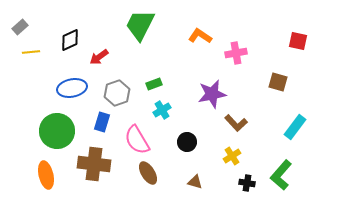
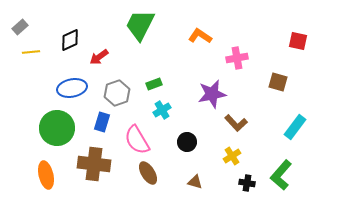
pink cross: moved 1 px right, 5 px down
green circle: moved 3 px up
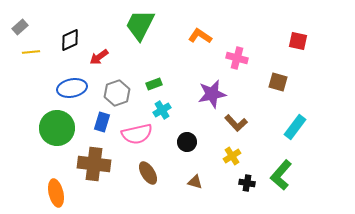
pink cross: rotated 25 degrees clockwise
pink semicircle: moved 6 px up; rotated 72 degrees counterclockwise
orange ellipse: moved 10 px right, 18 px down
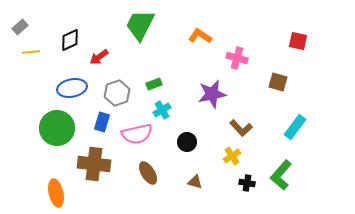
brown L-shape: moved 5 px right, 5 px down
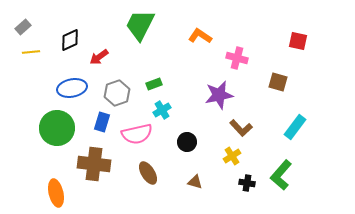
gray rectangle: moved 3 px right
purple star: moved 7 px right, 1 px down
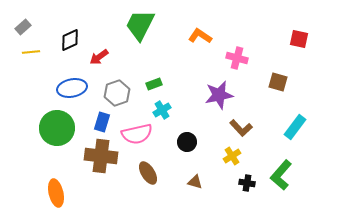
red square: moved 1 px right, 2 px up
brown cross: moved 7 px right, 8 px up
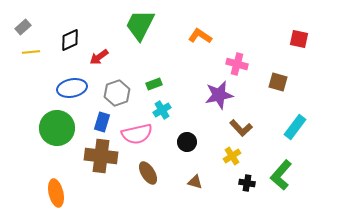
pink cross: moved 6 px down
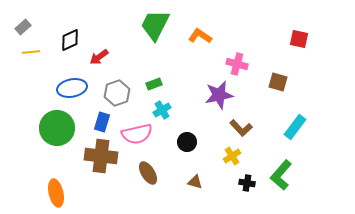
green trapezoid: moved 15 px right
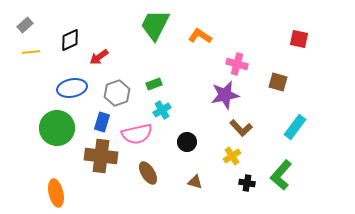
gray rectangle: moved 2 px right, 2 px up
purple star: moved 6 px right
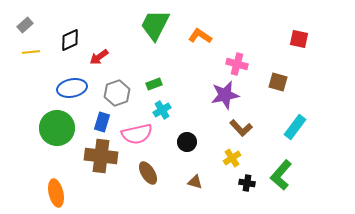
yellow cross: moved 2 px down
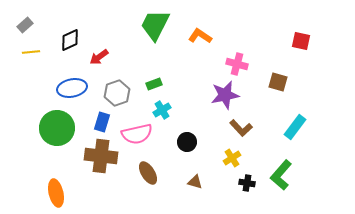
red square: moved 2 px right, 2 px down
